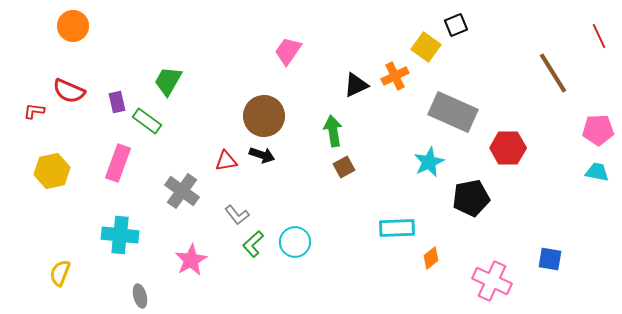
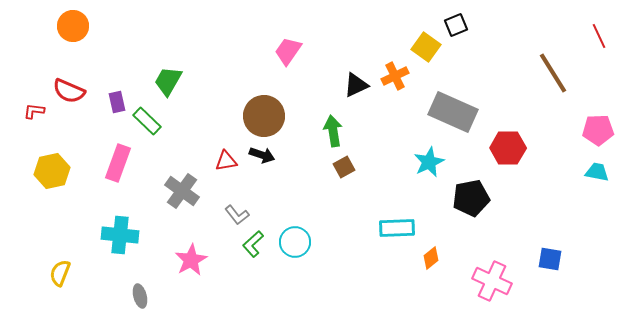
green rectangle: rotated 8 degrees clockwise
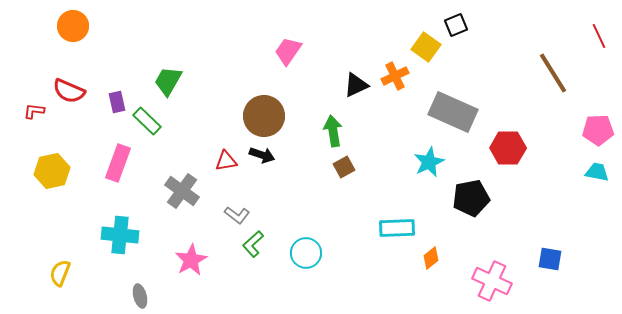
gray L-shape: rotated 15 degrees counterclockwise
cyan circle: moved 11 px right, 11 px down
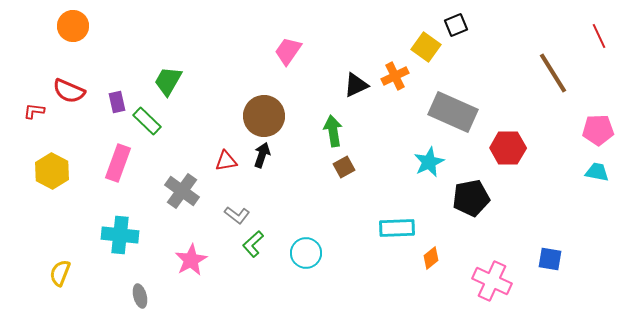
black arrow: rotated 90 degrees counterclockwise
yellow hexagon: rotated 20 degrees counterclockwise
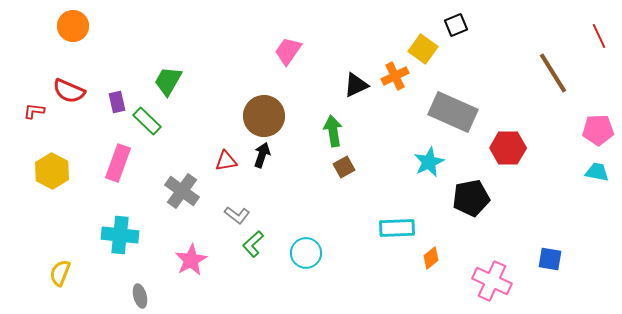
yellow square: moved 3 px left, 2 px down
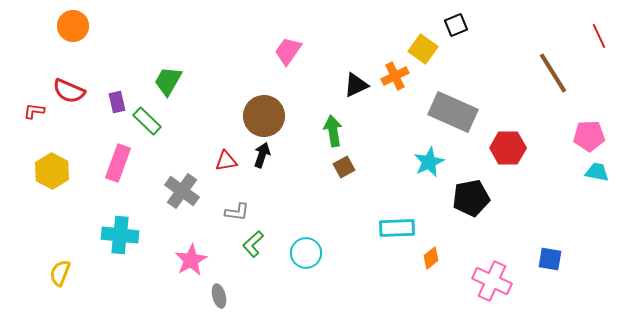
pink pentagon: moved 9 px left, 6 px down
gray L-shape: moved 3 px up; rotated 30 degrees counterclockwise
gray ellipse: moved 79 px right
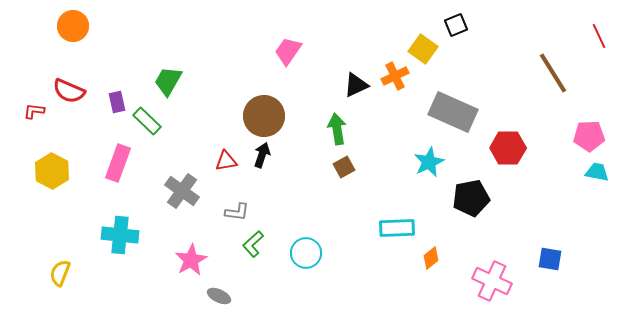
green arrow: moved 4 px right, 2 px up
gray ellipse: rotated 50 degrees counterclockwise
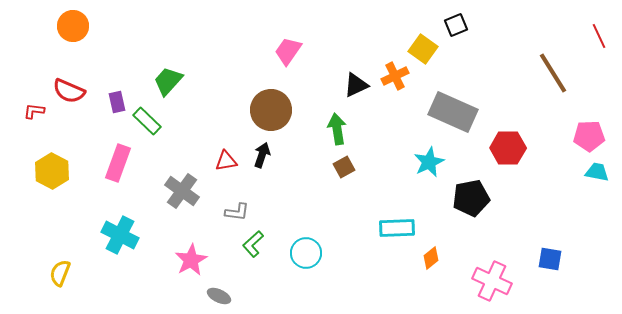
green trapezoid: rotated 12 degrees clockwise
brown circle: moved 7 px right, 6 px up
cyan cross: rotated 21 degrees clockwise
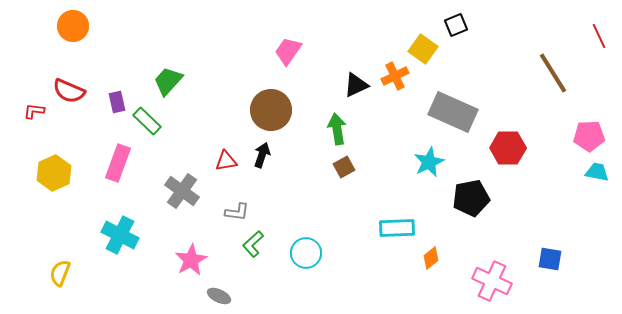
yellow hexagon: moved 2 px right, 2 px down; rotated 8 degrees clockwise
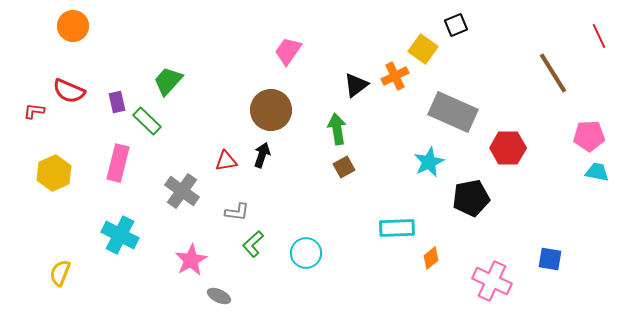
black triangle: rotated 12 degrees counterclockwise
pink rectangle: rotated 6 degrees counterclockwise
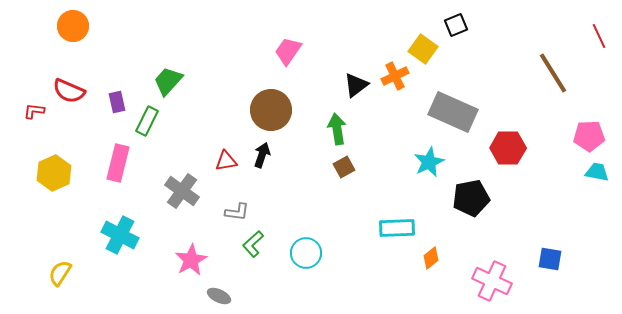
green rectangle: rotated 72 degrees clockwise
yellow semicircle: rotated 12 degrees clockwise
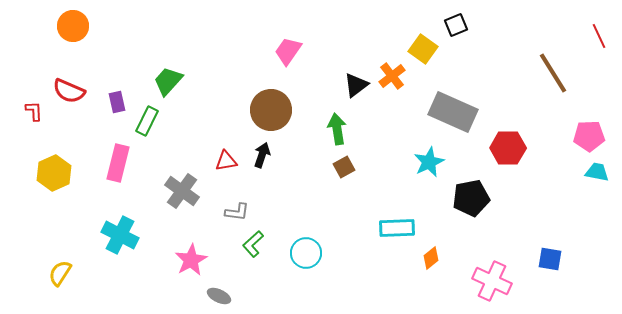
orange cross: moved 3 px left; rotated 12 degrees counterclockwise
red L-shape: rotated 80 degrees clockwise
